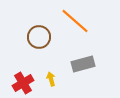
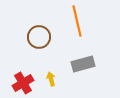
orange line: moved 2 px right; rotated 36 degrees clockwise
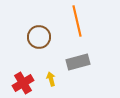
gray rectangle: moved 5 px left, 2 px up
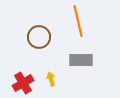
orange line: moved 1 px right
gray rectangle: moved 3 px right, 2 px up; rotated 15 degrees clockwise
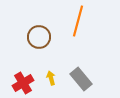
orange line: rotated 28 degrees clockwise
gray rectangle: moved 19 px down; rotated 50 degrees clockwise
yellow arrow: moved 1 px up
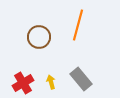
orange line: moved 4 px down
yellow arrow: moved 4 px down
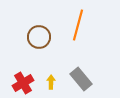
yellow arrow: rotated 16 degrees clockwise
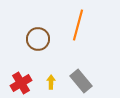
brown circle: moved 1 px left, 2 px down
gray rectangle: moved 2 px down
red cross: moved 2 px left
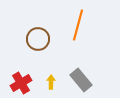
gray rectangle: moved 1 px up
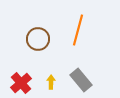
orange line: moved 5 px down
red cross: rotated 10 degrees counterclockwise
